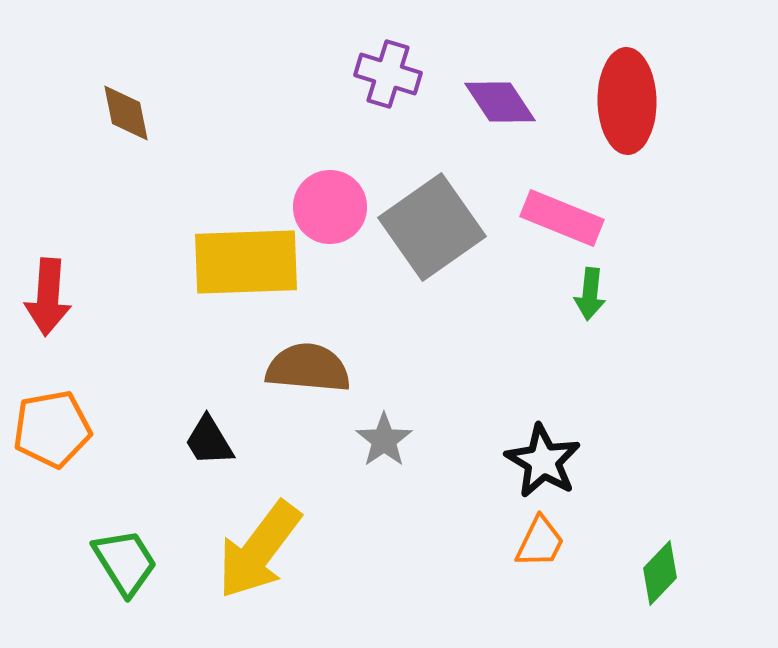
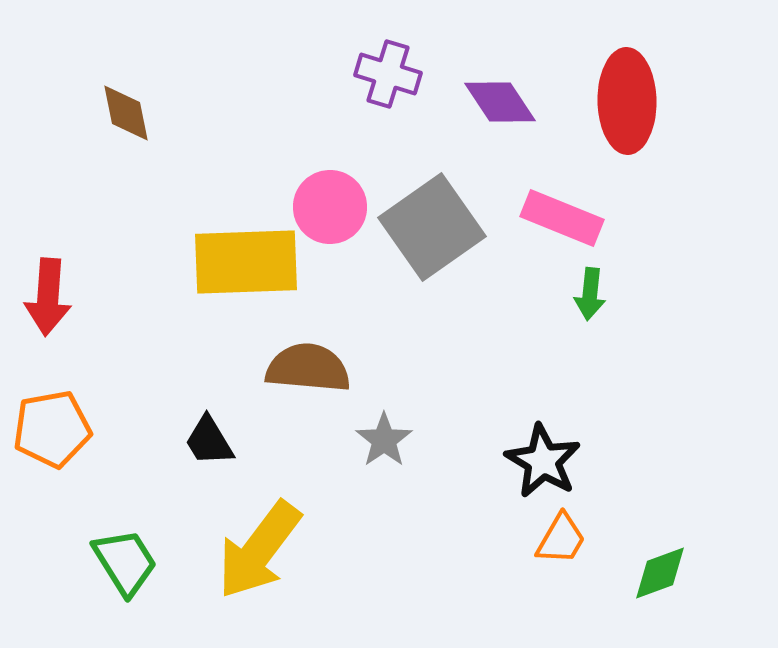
orange trapezoid: moved 21 px right, 3 px up; rotated 4 degrees clockwise
green diamond: rotated 26 degrees clockwise
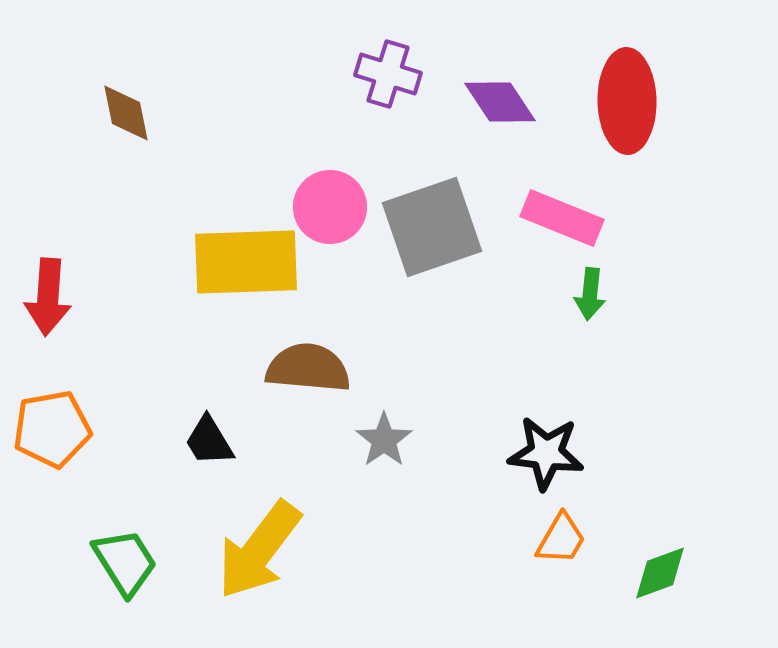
gray square: rotated 16 degrees clockwise
black star: moved 3 px right, 8 px up; rotated 24 degrees counterclockwise
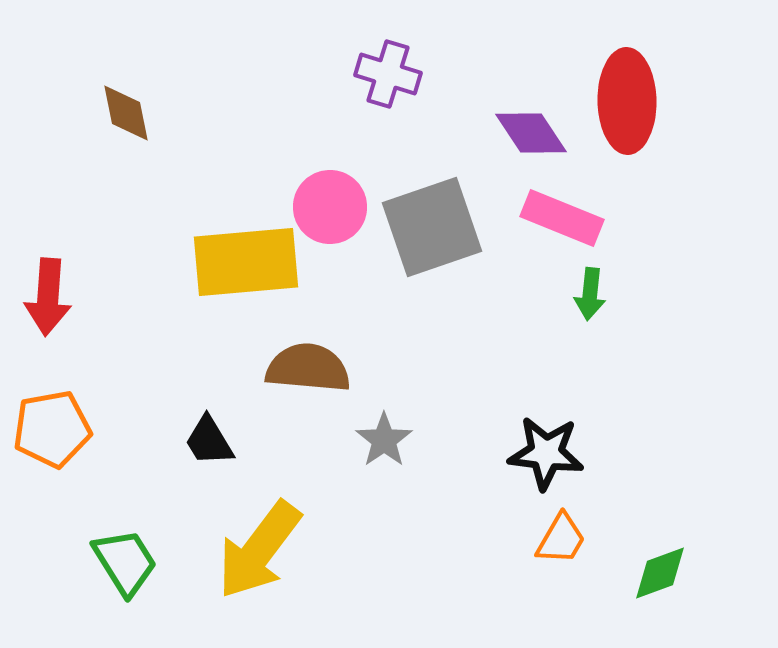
purple diamond: moved 31 px right, 31 px down
yellow rectangle: rotated 3 degrees counterclockwise
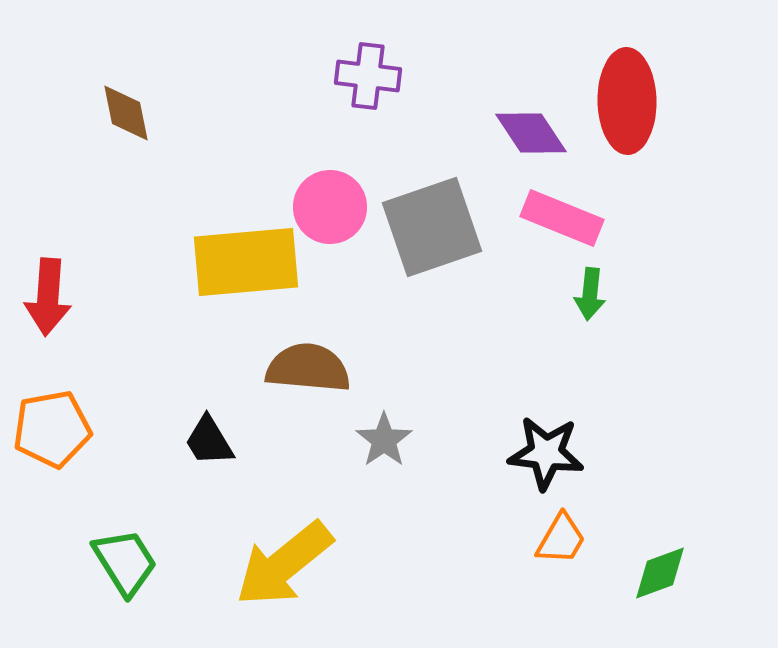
purple cross: moved 20 px left, 2 px down; rotated 10 degrees counterclockwise
yellow arrow: moved 25 px right, 14 px down; rotated 14 degrees clockwise
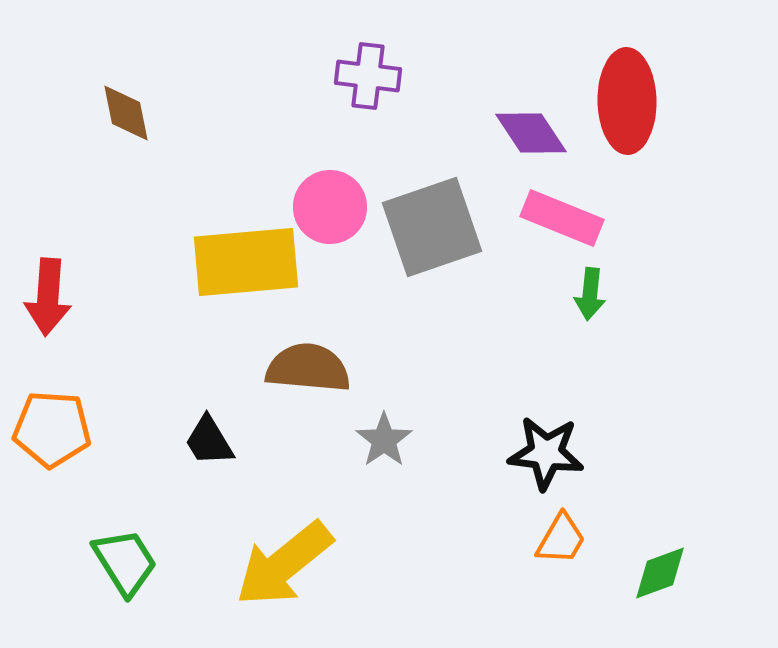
orange pentagon: rotated 14 degrees clockwise
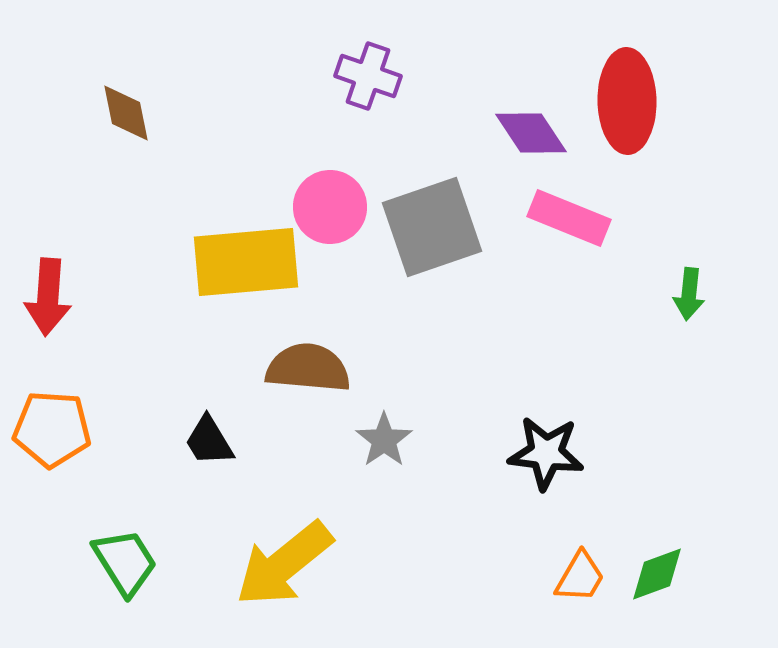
purple cross: rotated 12 degrees clockwise
pink rectangle: moved 7 px right
green arrow: moved 99 px right
orange trapezoid: moved 19 px right, 38 px down
green diamond: moved 3 px left, 1 px down
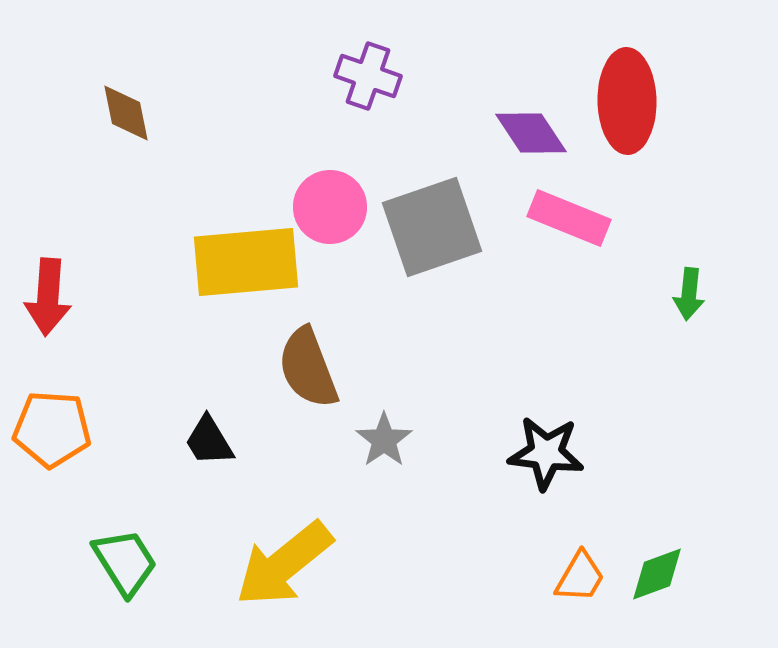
brown semicircle: rotated 116 degrees counterclockwise
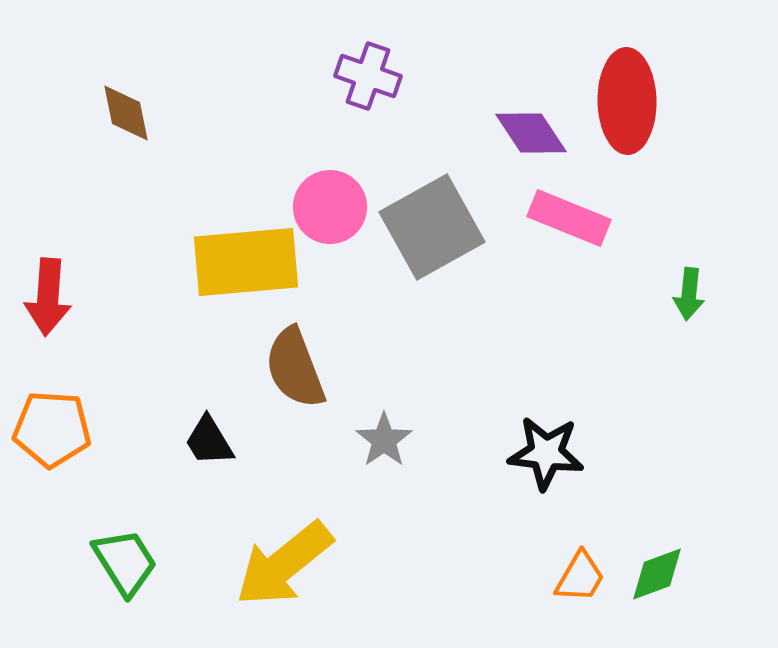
gray square: rotated 10 degrees counterclockwise
brown semicircle: moved 13 px left
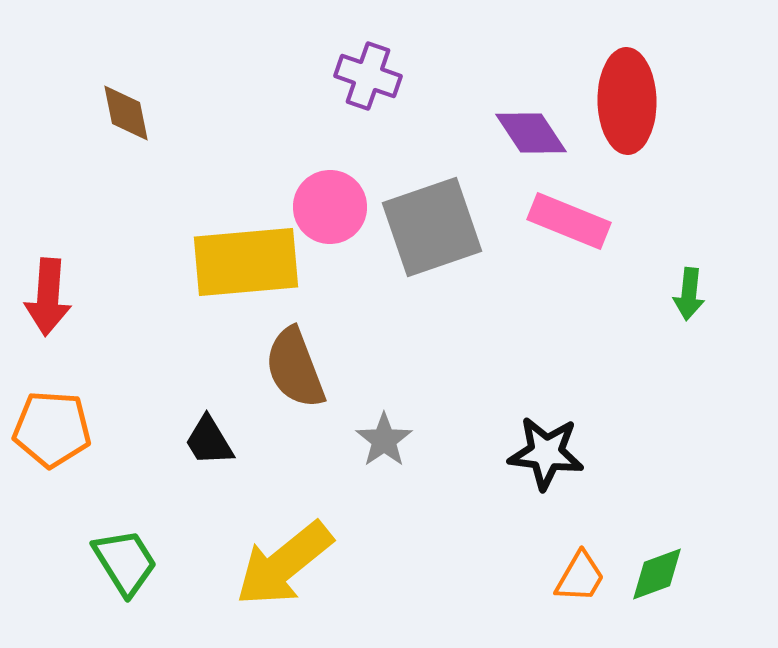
pink rectangle: moved 3 px down
gray square: rotated 10 degrees clockwise
